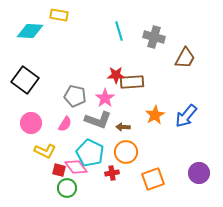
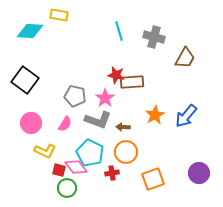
red star: rotated 12 degrees clockwise
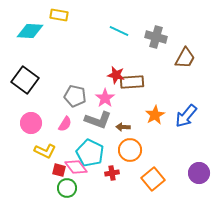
cyan line: rotated 48 degrees counterclockwise
gray cross: moved 2 px right
orange circle: moved 4 px right, 2 px up
orange square: rotated 20 degrees counterclockwise
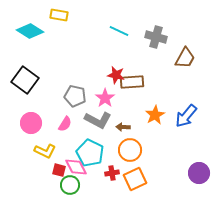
cyan diamond: rotated 28 degrees clockwise
gray L-shape: rotated 8 degrees clockwise
pink diamond: rotated 10 degrees clockwise
orange square: moved 18 px left; rotated 15 degrees clockwise
green circle: moved 3 px right, 3 px up
